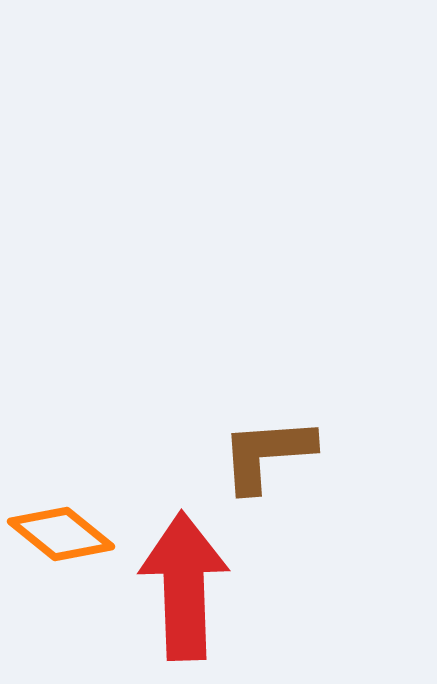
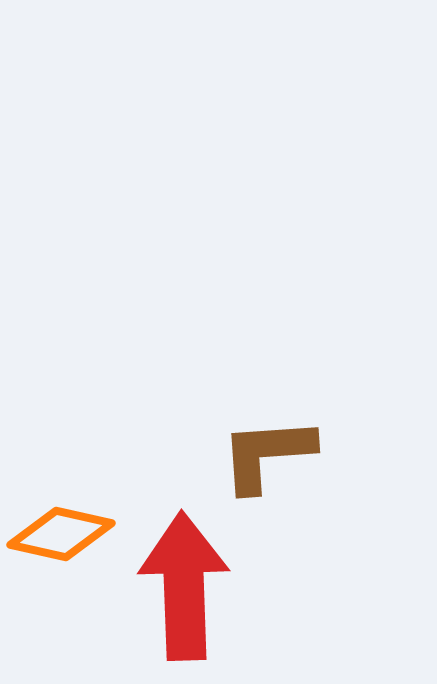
orange diamond: rotated 26 degrees counterclockwise
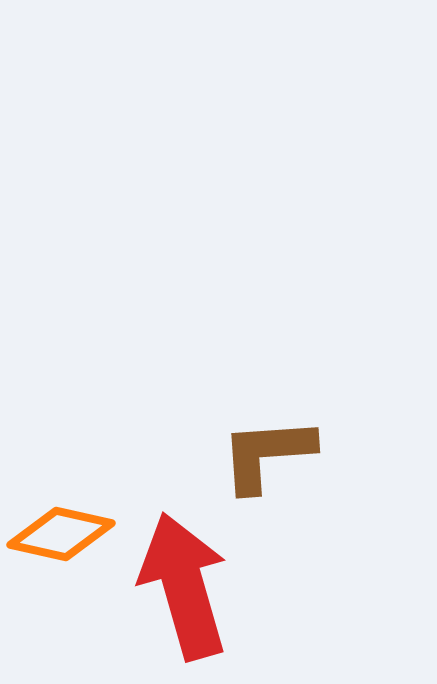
red arrow: rotated 14 degrees counterclockwise
